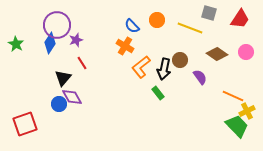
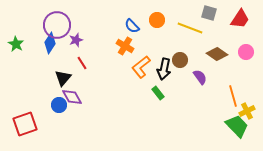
orange line: rotated 50 degrees clockwise
blue circle: moved 1 px down
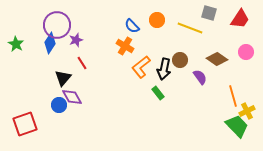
brown diamond: moved 5 px down
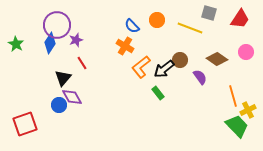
black arrow: rotated 40 degrees clockwise
yellow cross: moved 1 px right, 1 px up
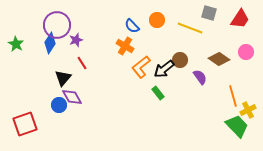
brown diamond: moved 2 px right
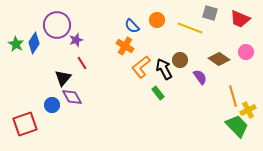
gray square: moved 1 px right
red trapezoid: rotated 80 degrees clockwise
blue diamond: moved 16 px left
black arrow: rotated 100 degrees clockwise
blue circle: moved 7 px left
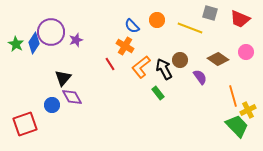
purple circle: moved 6 px left, 7 px down
brown diamond: moved 1 px left
red line: moved 28 px right, 1 px down
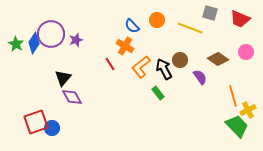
purple circle: moved 2 px down
blue circle: moved 23 px down
red square: moved 11 px right, 2 px up
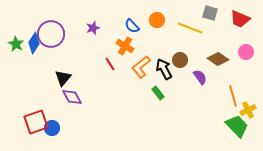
purple star: moved 17 px right, 12 px up
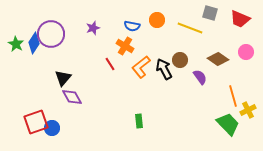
blue semicircle: rotated 35 degrees counterclockwise
green rectangle: moved 19 px left, 28 px down; rotated 32 degrees clockwise
green trapezoid: moved 9 px left, 2 px up
